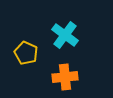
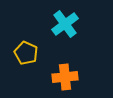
cyan cross: moved 11 px up; rotated 16 degrees clockwise
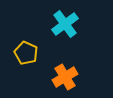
orange cross: rotated 25 degrees counterclockwise
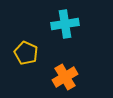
cyan cross: rotated 28 degrees clockwise
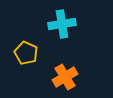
cyan cross: moved 3 px left
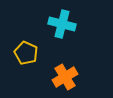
cyan cross: rotated 24 degrees clockwise
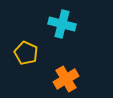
orange cross: moved 1 px right, 2 px down
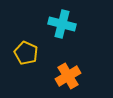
orange cross: moved 2 px right, 3 px up
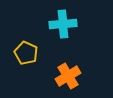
cyan cross: moved 1 px right; rotated 20 degrees counterclockwise
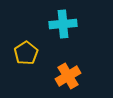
yellow pentagon: rotated 15 degrees clockwise
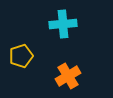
yellow pentagon: moved 5 px left, 3 px down; rotated 15 degrees clockwise
